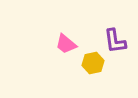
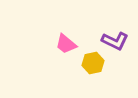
purple L-shape: rotated 56 degrees counterclockwise
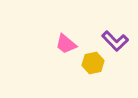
purple L-shape: rotated 20 degrees clockwise
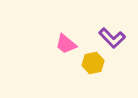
purple L-shape: moved 3 px left, 3 px up
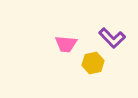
pink trapezoid: rotated 35 degrees counterclockwise
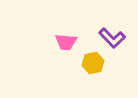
pink trapezoid: moved 2 px up
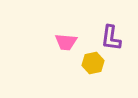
purple L-shape: moved 1 px left; rotated 52 degrees clockwise
